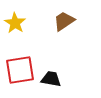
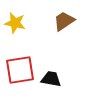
yellow star: rotated 20 degrees counterclockwise
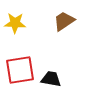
yellow star: rotated 10 degrees counterclockwise
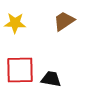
red square: rotated 8 degrees clockwise
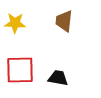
brown trapezoid: rotated 50 degrees counterclockwise
black trapezoid: moved 7 px right, 1 px up
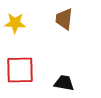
brown trapezoid: moved 2 px up
black trapezoid: moved 6 px right, 5 px down
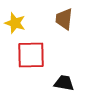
yellow star: rotated 15 degrees clockwise
red square: moved 11 px right, 15 px up
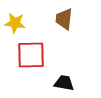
yellow star: rotated 10 degrees counterclockwise
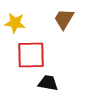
brown trapezoid: rotated 25 degrees clockwise
black trapezoid: moved 16 px left
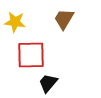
yellow star: moved 1 px up
black trapezoid: rotated 60 degrees counterclockwise
